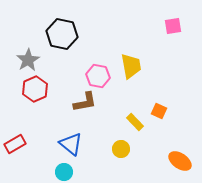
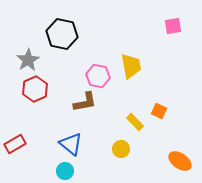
cyan circle: moved 1 px right, 1 px up
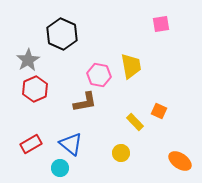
pink square: moved 12 px left, 2 px up
black hexagon: rotated 12 degrees clockwise
pink hexagon: moved 1 px right, 1 px up
red rectangle: moved 16 px right
yellow circle: moved 4 px down
cyan circle: moved 5 px left, 3 px up
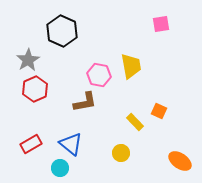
black hexagon: moved 3 px up
